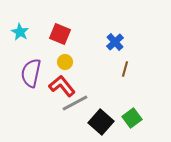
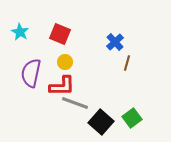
brown line: moved 2 px right, 6 px up
red L-shape: rotated 128 degrees clockwise
gray line: rotated 48 degrees clockwise
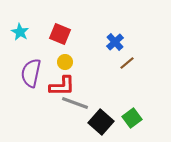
brown line: rotated 35 degrees clockwise
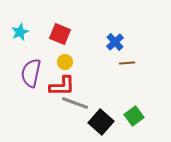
cyan star: rotated 18 degrees clockwise
brown line: rotated 35 degrees clockwise
green square: moved 2 px right, 2 px up
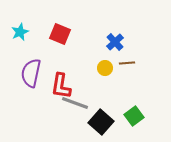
yellow circle: moved 40 px right, 6 px down
red L-shape: moved 1 px left; rotated 100 degrees clockwise
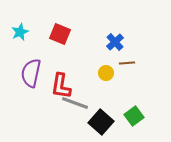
yellow circle: moved 1 px right, 5 px down
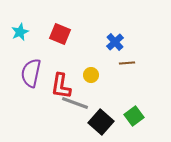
yellow circle: moved 15 px left, 2 px down
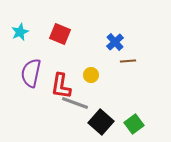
brown line: moved 1 px right, 2 px up
green square: moved 8 px down
